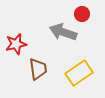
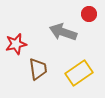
red circle: moved 7 px right
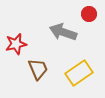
brown trapezoid: rotated 15 degrees counterclockwise
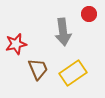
gray arrow: rotated 116 degrees counterclockwise
yellow rectangle: moved 6 px left
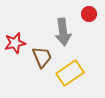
red star: moved 1 px left, 1 px up
brown trapezoid: moved 4 px right, 12 px up
yellow rectangle: moved 3 px left
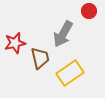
red circle: moved 3 px up
gray arrow: moved 2 px down; rotated 36 degrees clockwise
brown trapezoid: moved 2 px left, 1 px down; rotated 10 degrees clockwise
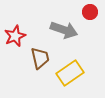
red circle: moved 1 px right, 1 px down
gray arrow: moved 1 px right, 4 px up; rotated 100 degrees counterclockwise
red star: moved 7 px up; rotated 10 degrees counterclockwise
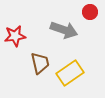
red star: rotated 15 degrees clockwise
brown trapezoid: moved 5 px down
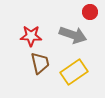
gray arrow: moved 9 px right, 5 px down
red star: moved 16 px right; rotated 10 degrees clockwise
yellow rectangle: moved 4 px right, 1 px up
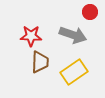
brown trapezoid: moved 1 px up; rotated 15 degrees clockwise
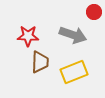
red circle: moved 4 px right
red star: moved 3 px left
yellow rectangle: rotated 12 degrees clockwise
